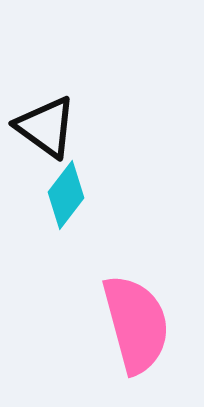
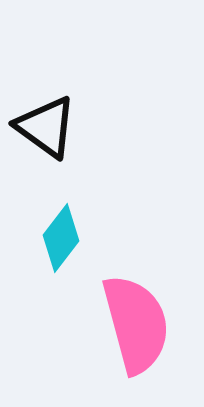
cyan diamond: moved 5 px left, 43 px down
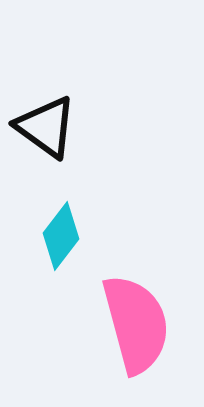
cyan diamond: moved 2 px up
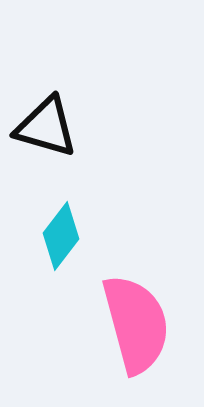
black triangle: rotated 20 degrees counterclockwise
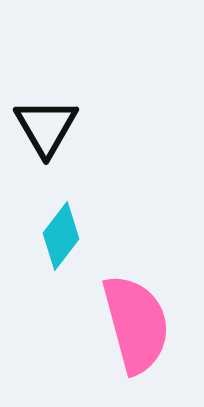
black triangle: rotated 44 degrees clockwise
